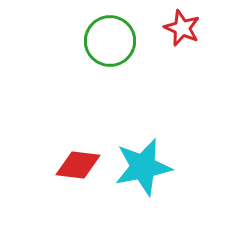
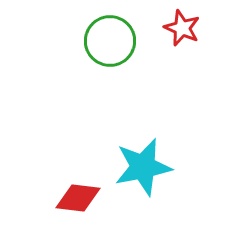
red diamond: moved 33 px down
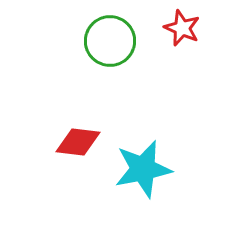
cyan star: moved 2 px down
red diamond: moved 56 px up
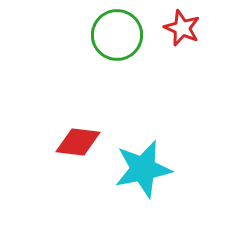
green circle: moved 7 px right, 6 px up
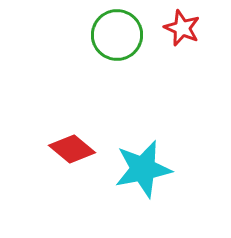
red diamond: moved 6 px left, 7 px down; rotated 33 degrees clockwise
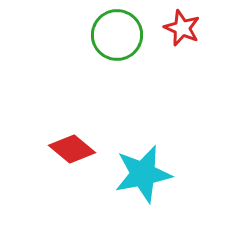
cyan star: moved 5 px down
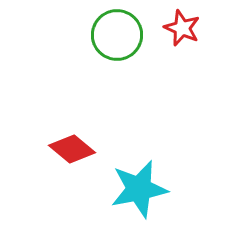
cyan star: moved 4 px left, 15 px down
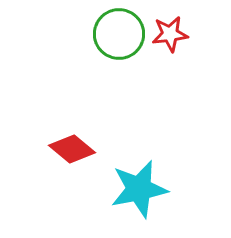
red star: moved 12 px left, 6 px down; rotated 30 degrees counterclockwise
green circle: moved 2 px right, 1 px up
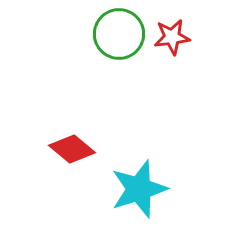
red star: moved 2 px right, 3 px down
cyan star: rotated 6 degrees counterclockwise
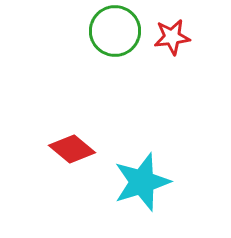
green circle: moved 4 px left, 3 px up
cyan star: moved 3 px right, 7 px up
